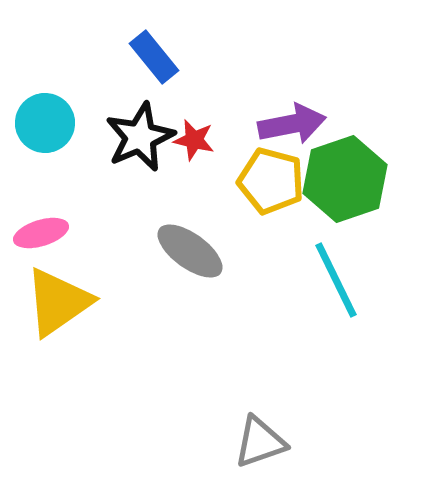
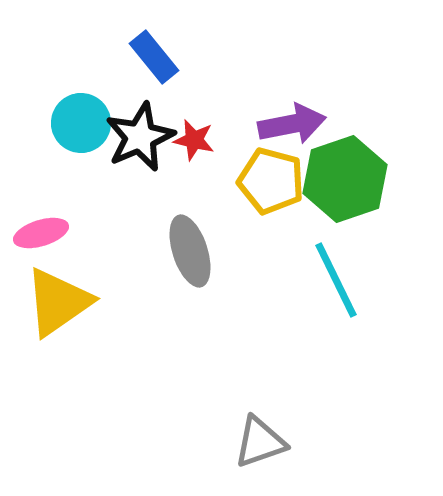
cyan circle: moved 36 px right
gray ellipse: rotated 36 degrees clockwise
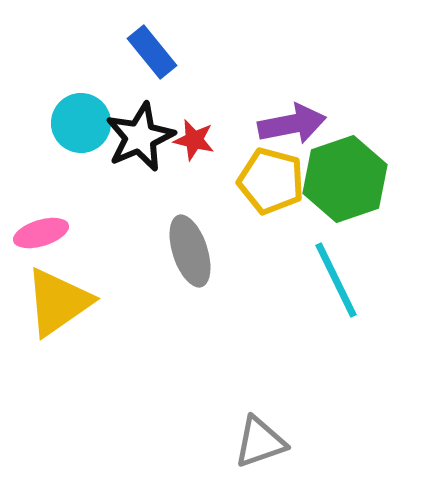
blue rectangle: moved 2 px left, 5 px up
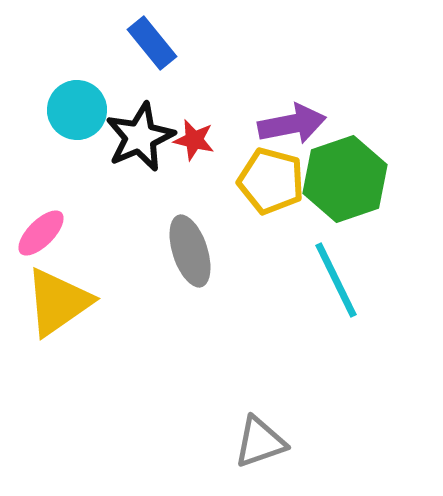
blue rectangle: moved 9 px up
cyan circle: moved 4 px left, 13 px up
pink ellipse: rotated 28 degrees counterclockwise
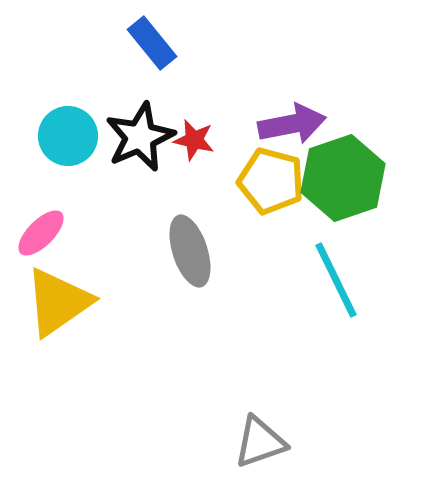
cyan circle: moved 9 px left, 26 px down
green hexagon: moved 2 px left, 1 px up
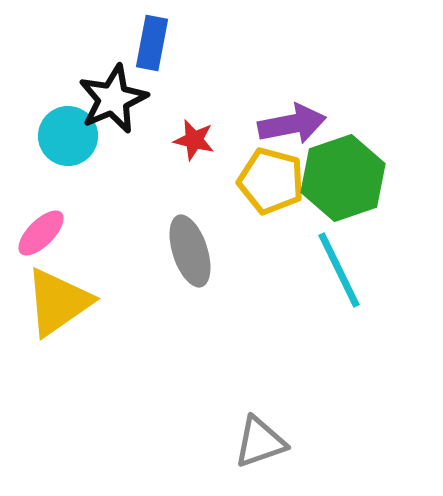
blue rectangle: rotated 50 degrees clockwise
black star: moved 27 px left, 38 px up
cyan line: moved 3 px right, 10 px up
